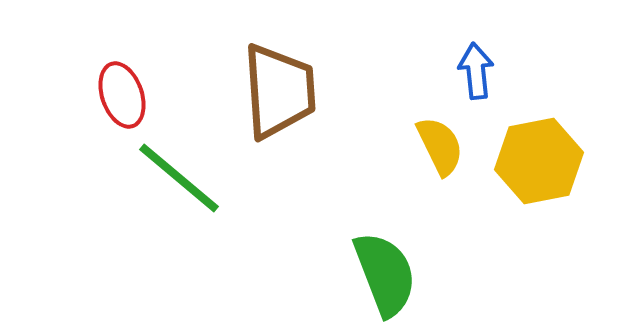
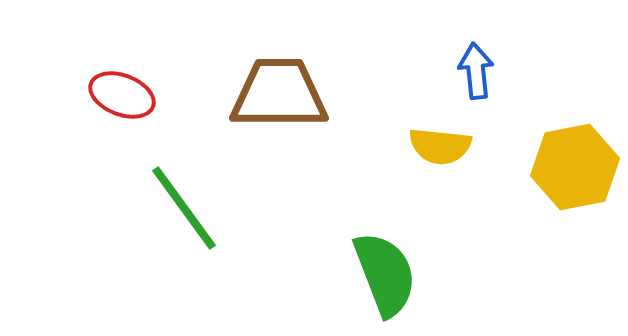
brown trapezoid: moved 3 px down; rotated 86 degrees counterclockwise
red ellipse: rotated 50 degrees counterclockwise
yellow semicircle: rotated 122 degrees clockwise
yellow hexagon: moved 36 px right, 6 px down
green line: moved 5 px right, 30 px down; rotated 14 degrees clockwise
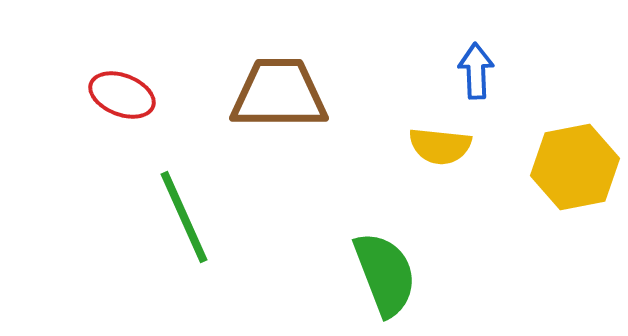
blue arrow: rotated 4 degrees clockwise
green line: moved 9 px down; rotated 12 degrees clockwise
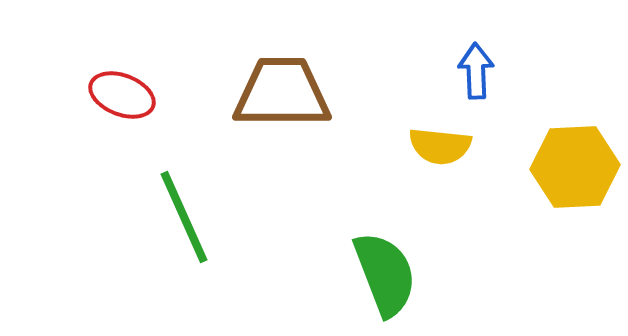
brown trapezoid: moved 3 px right, 1 px up
yellow hexagon: rotated 8 degrees clockwise
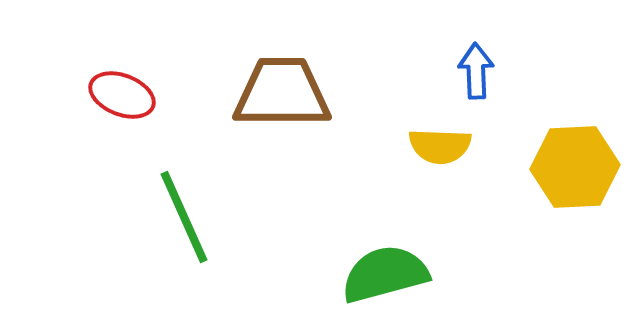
yellow semicircle: rotated 4 degrees counterclockwise
green semicircle: rotated 84 degrees counterclockwise
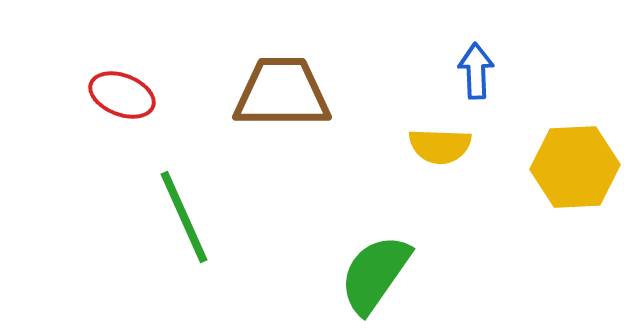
green semicircle: moved 10 px left; rotated 40 degrees counterclockwise
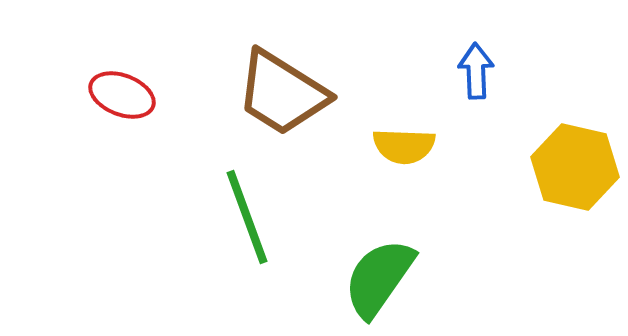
brown trapezoid: rotated 148 degrees counterclockwise
yellow semicircle: moved 36 px left
yellow hexagon: rotated 16 degrees clockwise
green line: moved 63 px right; rotated 4 degrees clockwise
green semicircle: moved 4 px right, 4 px down
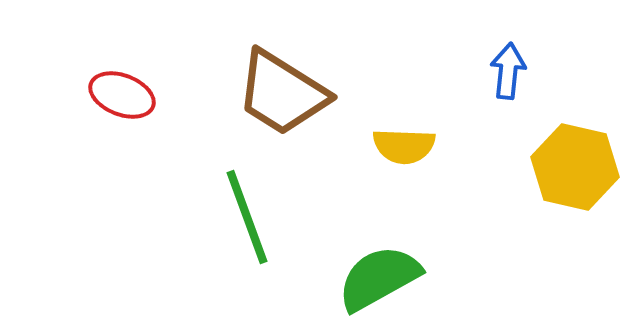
blue arrow: moved 32 px right; rotated 8 degrees clockwise
green semicircle: rotated 26 degrees clockwise
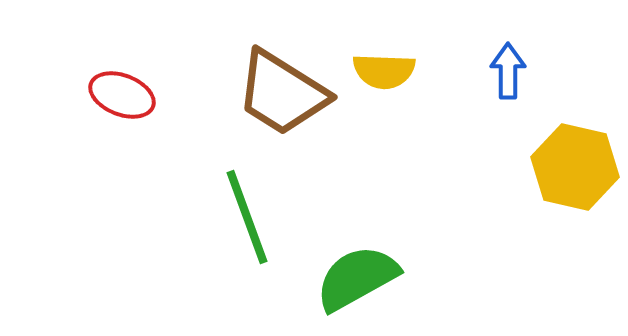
blue arrow: rotated 6 degrees counterclockwise
yellow semicircle: moved 20 px left, 75 px up
green semicircle: moved 22 px left
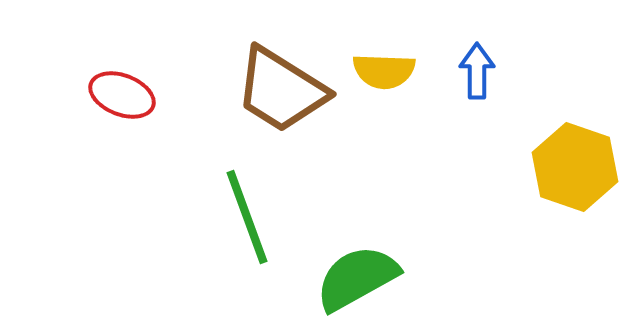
blue arrow: moved 31 px left
brown trapezoid: moved 1 px left, 3 px up
yellow hexagon: rotated 6 degrees clockwise
